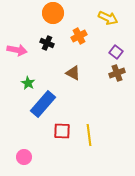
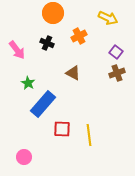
pink arrow: rotated 42 degrees clockwise
red square: moved 2 px up
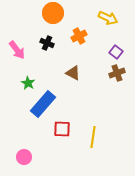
yellow line: moved 4 px right, 2 px down; rotated 15 degrees clockwise
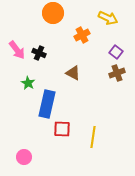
orange cross: moved 3 px right, 1 px up
black cross: moved 8 px left, 10 px down
blue rectangle: moved 4 px right; rotated 28 degrees counterclockwise
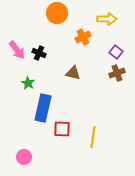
orange circle: moved 4 px right
yellow arrow: moved 1 px left, 1 px down; rotated 24 degrees counterclockwise
orange cross: moved 1 px right, 2 px down
brown triangle: rotated 14 degrees counterclockwise
blue rectangle: moved 4 px left, 4 px down
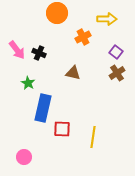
brown cross: rotated 14 degrees counterclockwise
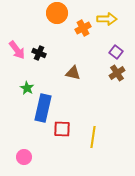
orange cross: moved 9 px up
green star: moved 1 px left, 5 px down
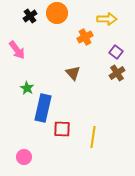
orange cross: moved 2 px right, 9 px down
black cross: moved 9 px left, 37 px up; rotated 32 degrees clockwise
brown triangle: rotated 35 degrees clockwise
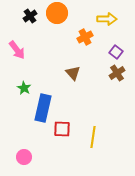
green star: moved 3 px left
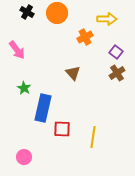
black cross: moved 3 px left, 4 px up; rotated 24 degrees counterclockwise
